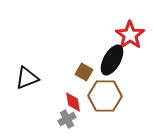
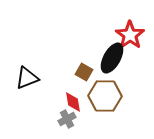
black ellipse: moved 2 px up
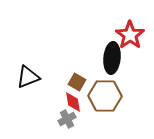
black ellipse: rotated 24 degrees counterclockwise
brown square: moved 7 px left, 10 px down
black triangle: moved 1 px right, 1 px up
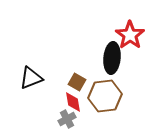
black triangle: moved 3 px right, 1 px down
brown hexagon: rotated 8 degrees counterclockwise
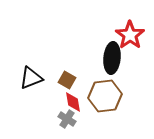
brown square: moved 10 px left, 2 px up
gray cross: rotated 30 degrees counterclockwise
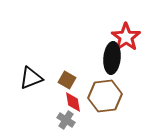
red star: moved 4 px left, 2 px down
gray cross: moved 1 px left, 1 px down
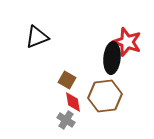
red star: moved 1 px right, 5 px down; rotated 16 degrees counterclockwise
black triangle: moved 6 px right, 41 px up
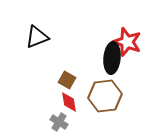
red diamond: moved 4 px left
gray cross: moved 7 px left, 2 px down
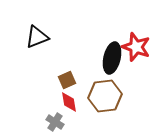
red star: moved 9 px right, 5 px down
black ellipse: rotated 8 degrees clockwise
brown square: rotated 36 degrees clockwise
gray cross: moved 4 px left
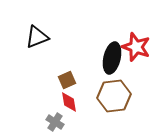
brown hexagon: moved 9 px right
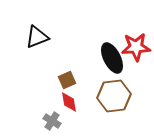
red star: rotated 24 degrees counterclockwise
black ellipse: rotated 40 degrees counterclockwise
gray cross: moved 3 px left, 1 px up
